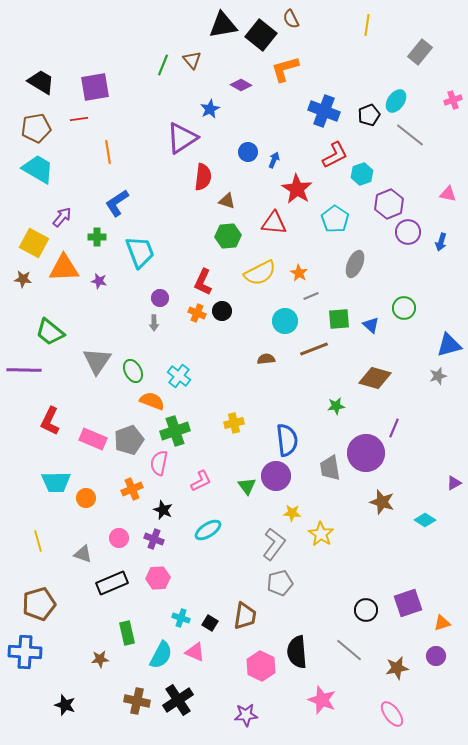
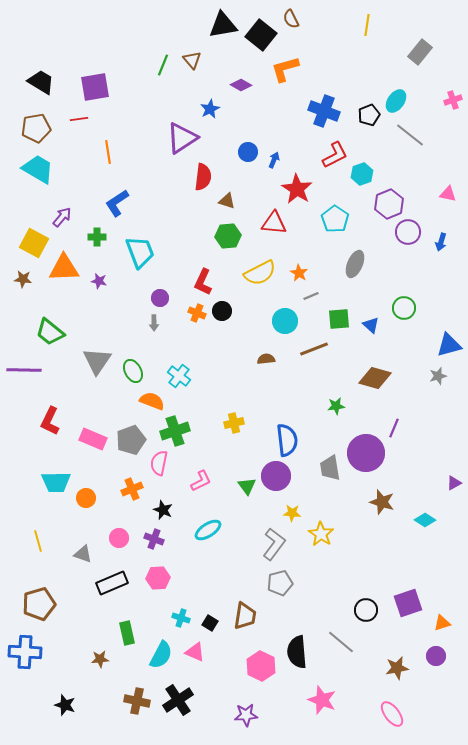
gray pentagon at (129, 440): moved 2 px right
gray line at (349, 650): moved 8 px left, 8 px up
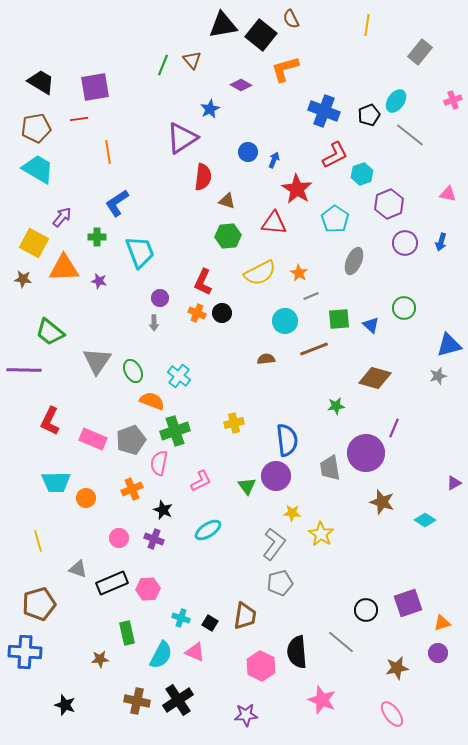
purple circle at (408, 232): moved 3 px left, 11 px down
gray ellipse at (355, 264): moved 1 px left, 3 px up
black circle at (222, 311): moved 2 px down
gray triangle at (83, 554): moved 5 px left, 15 px down
pink hexagon at (158, 578): moved 10 px left, 11 px down
purple circle at (436, 656): moved 2 px right, 3 px up
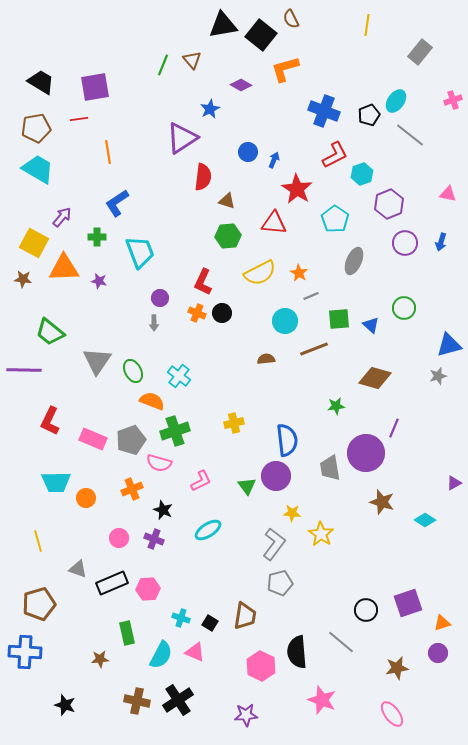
pink semicircle at (159, 463): rotated 85 degrees counterclockwise
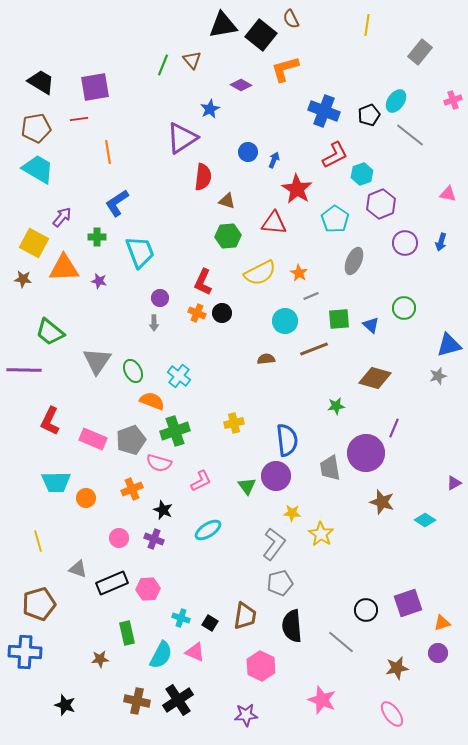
purple hexagon at (389, 204): moved 8 px left
black semicircle at (297, 652): moved 5 px left, 26 px up
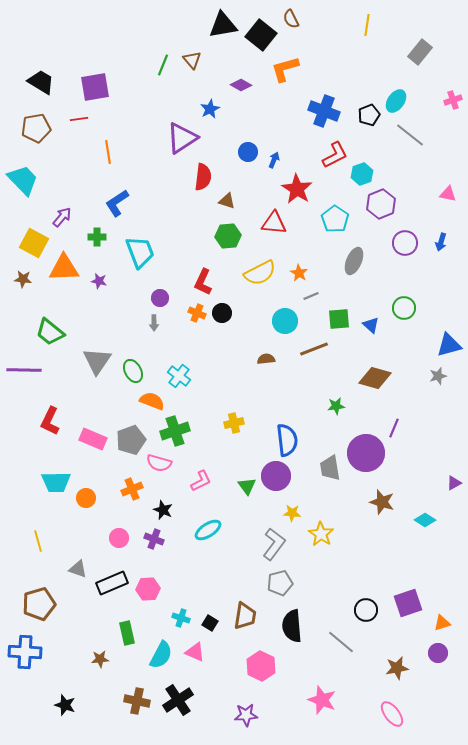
cyan trapezoid at (38, 169): moved 15 px left, 11 px down; rotated 16 degrees clockwise
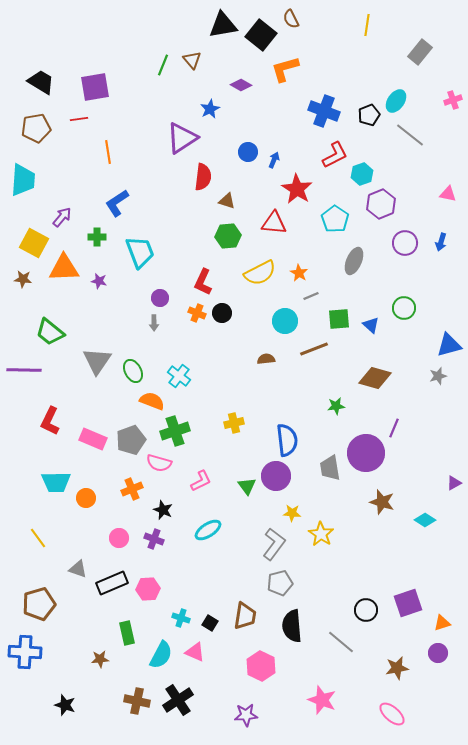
cyan trapezoid at (23, 180): rotated 48 degrees clockwise
yellow line at (38, 541): moved 3 px up; rotated 20 degrees counterclockwise
pink ellipse at (392, 714): rotated 12 degrees counterclockwise
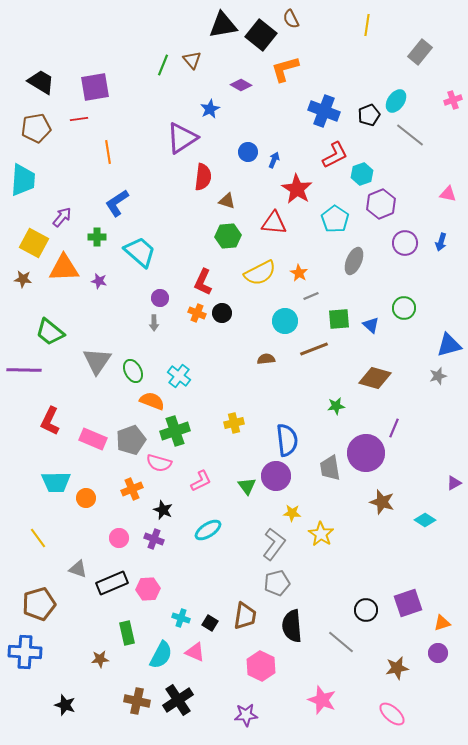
cyan trapezoid at (140, 252): rotated 28 degrees counterclockwise
gray pentagon at (280, 583): moved 3 px left
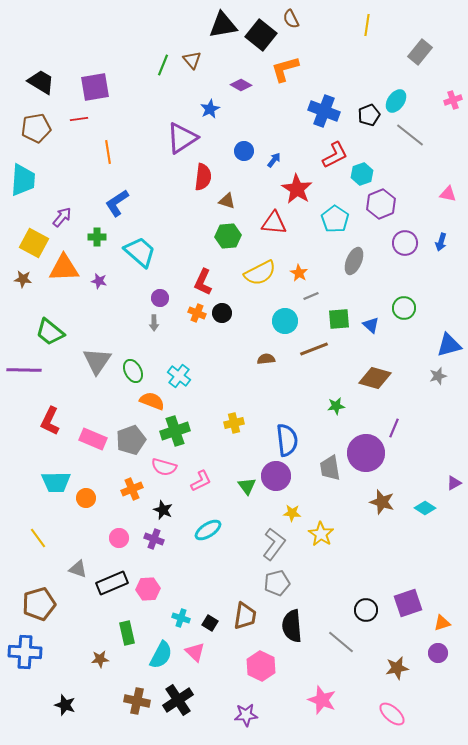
blue circle at (248, 152): moved 4 px left, 1 px up
blue arrow at (274, 160): rotated 14 degrees clockwise
pink semicircle at (159, 463): moved 5 px right, 4 px down
cyan diamond at (425, 520): moved 12 px up
pink triangle at (195, 652): rotated 20 degrees clockwise
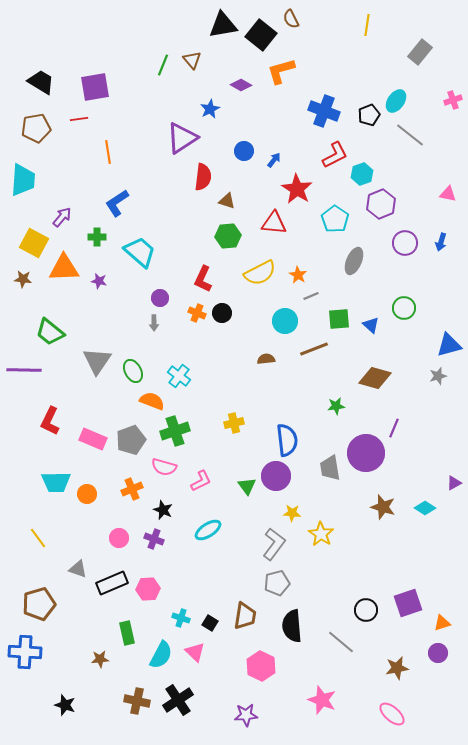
orange L-shape at (285, 69): moved 4 px left, 2 px down
orange star at (299, 273): moved 1 px left, 2 px down
red L-shape at (203, 282): moved 3 px up
orange circle at (86, 498): moved 1 px right, 4 px up
brown star at (382, 502): moved 1 px right, 5 px down
